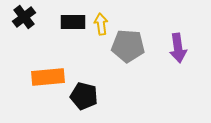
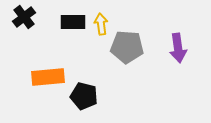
gray pentagon: moved 1 px left, 1 px down
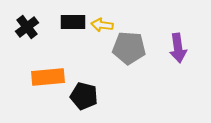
black cross: moved 3 px right, 10 px down
yellow arrow: moved 1 px right, 1 px down; rotated 75 degrees counterclockwise
gray pentagon: moved 2 px right, 1 px down
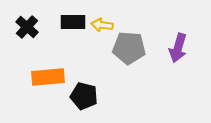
black cross: rotated 10 degrees counterclockwise
purple arrow: rotated 24 degrees clockwise
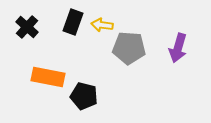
black rectangle: rotated 70 degrees counterclockwise
orange rectangle: rotated 16 degrees clockwise
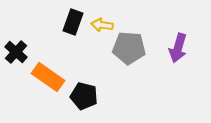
black cross: moved 11 px left, 25 px down
orange rectangle: rotated 24 degrees clockwise
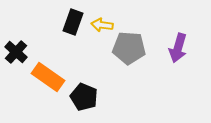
black pentagon: moved 1 px down; rotated 8 degrees clockwise
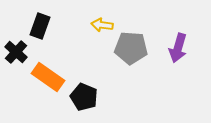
black rectangle: moved 33 px left, 4 px down
gray pentagon: moved 2 px right
